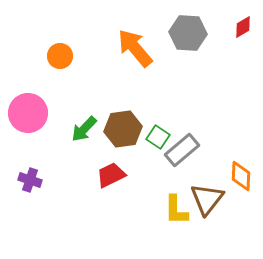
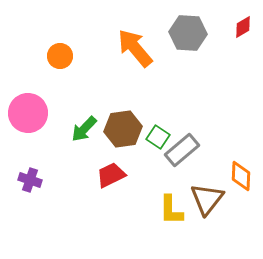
yellow L-shape: moved 5 px left
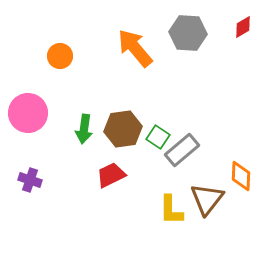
green arrow: rotated 36 degrees counterclockwise
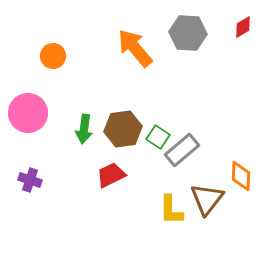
orange circle: moved 7 px left
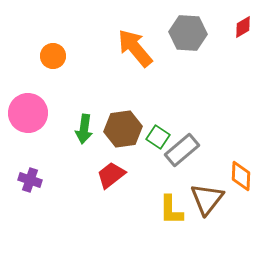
red trapezoid: rotated 12 degrees counterclockwise
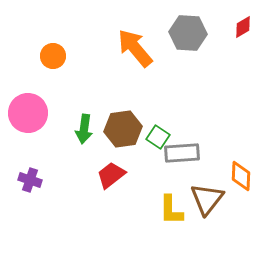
gray rectangle: moved 3 px down; rotated 36 degrees clockwise
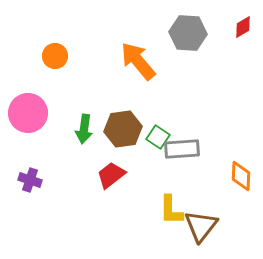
orange arrow: moved 3 px right, 13 px down
orange circle: moved 2 px right
gray rectangle: moved 4 px up
brown triangle: moved 6 px left, 27 px down
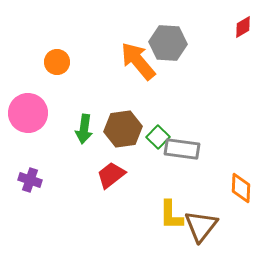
gray hexagon: moved 20 px left, 10 px down
orange circle: moved 2 px right, 6 px down
green square: rotated 10 degrees clockwise
gray rectangle: rotated 12 degrees clockwise
orange diamond: moved 12 px down
yellow L-shape: moved 5 px down
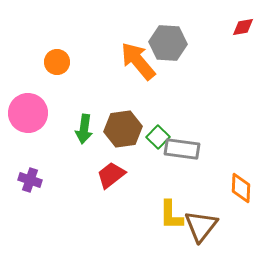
red diamond: rotated 20 degrees clockwise
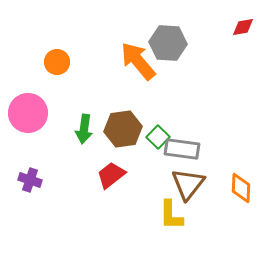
brown triangle: moved 13 px left, 42 px up
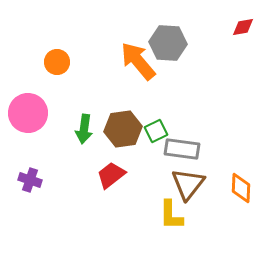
green square: moved 2 px left, 6 px up; rotated 20 degrees clockwise
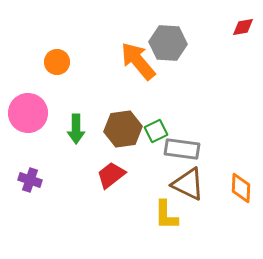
green arrow: moved 8 px left; rotated 8 degrees counterclockwise
brown triangle: rotated 42 degrees counterclockwise
yellow L-shape: moved 5 px left
